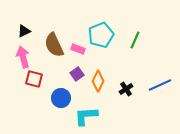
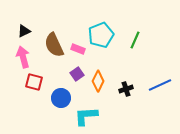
red square: moved 3 px down
black cross: rotated 16 degrees clockwise
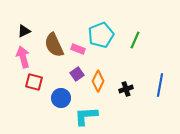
blue line: rotated 55 degrees counterclockwise
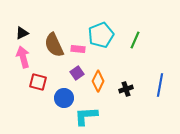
black triangle: moved 2 px left, 2 px down
pink rectangle: rotated 16 degrees counterclockwise
purple square: moved 1 px up
red square: moved 4 px right
blue circle: moved 3 px right
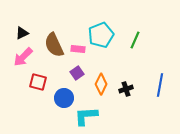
pink arrow: rotated 120 degrees counterclockwise
orange diamond: moved 3 px right, 3 px down
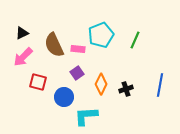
blue circle: moved 1 px up
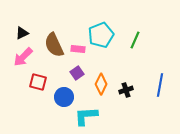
black cross: moved 1 px down
